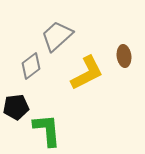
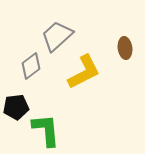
brown ellipse: moved 1 px right, 8 px up
yellow L-shape: moved 3 px left, 1 px up
green L-shape: moved 1 px left
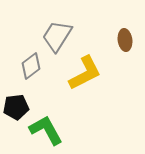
gray trapezoid: rotated 16 degrees counterclockwise
brown ellipse: moved 8 px up
yellow L-shape: moved 1 px right, 1 px down
green L-shape: rotated 24 degrees counterclockwise
